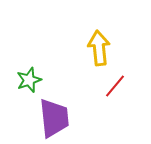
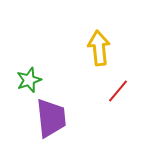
red line: moved 3 px right, 5 px down
purple trapezoid: moved 3 px left
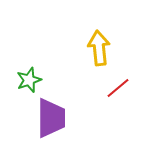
red line: moved 3 px up; rotated 10 degrees clockwise
purple trapezoid: rotated 6 degrees clockwise
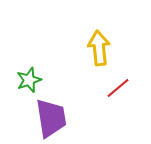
purple trapezoid: rotated 9 degrees counterclockwise
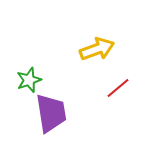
yellow arrow: moved 2 px left, 1 px down; rotated 76 degrees clockwise
purple trapezoid: moved 5 px up
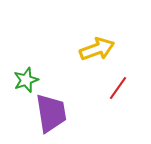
green star: moved 3 px left
red line: rotated 15 degrees counterclockwise
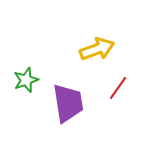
purple trapezoid: moved 17 px right, 10 px up
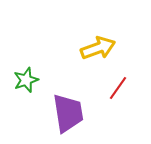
yellow arrow: moved 1 px right, 1 px up
purple trapezoid: moved 10 px down
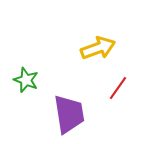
green star: rotated 30 degrees counterclockwise
purple trapezoid: moved 1 px right, 1 px down
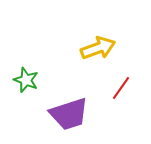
red line: moved 3 px right
purple trapezoid: rotated 81 degrees clockwise
